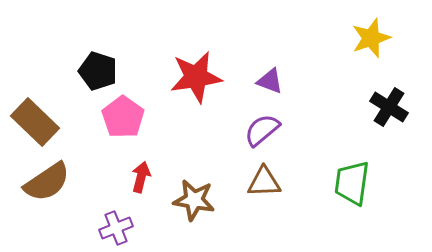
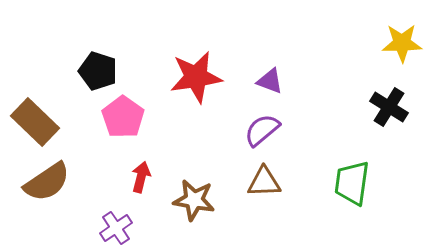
yellow star: moved 31 px right, 5 px down; rotated 18 degrees clockwise
purple cross: rotated 12 degrees counterclockwise
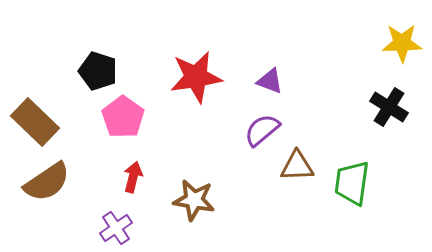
red arrow: moved 8 px left
brown triangle: moved 33 px right, 16 px up
